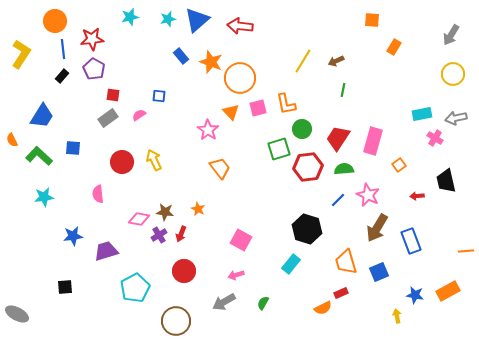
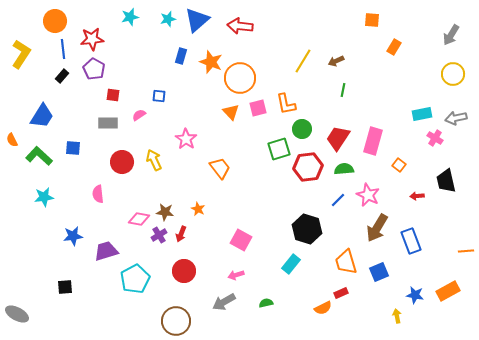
blue rectangle at (181, 56): rotated 56 degrees clockwise
gray rectangle at (108, 118): moved 5 px down; rotated 36 degrees clockwise
pink star at (208, 130): moved 22 px left, 9 px down
orange square at (399, 165): rotated 16 degrees counterclockwise
cyan pentagon at (135, 288): moved 9 px up
green semicircle at (263, 303): moved 3 px right; rotated 48 degrees clockwise
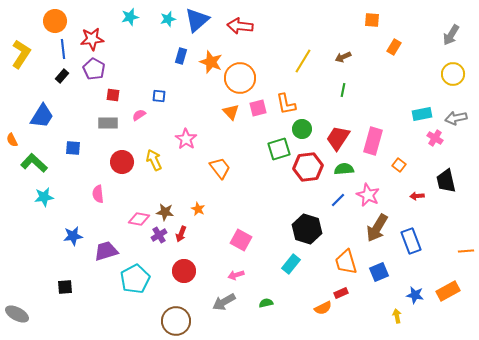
brown arrow at (336, 61): moved 7 px right, 4 px up
green L-shape at (39, 156): moved 5 px left, 7 px down
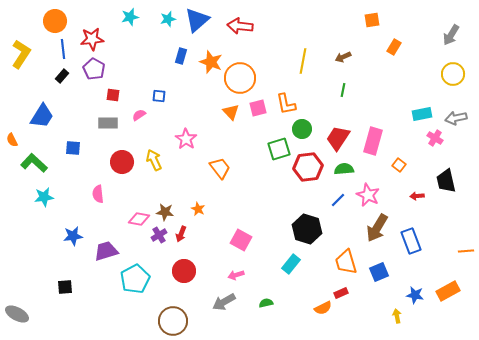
orange square at (372, 20): rotated 14 degrees counterclockwise
yellow line at (303, 61): rotated 20 degrees counterclockwise
brown circle at (176, 321): moved 3 px left
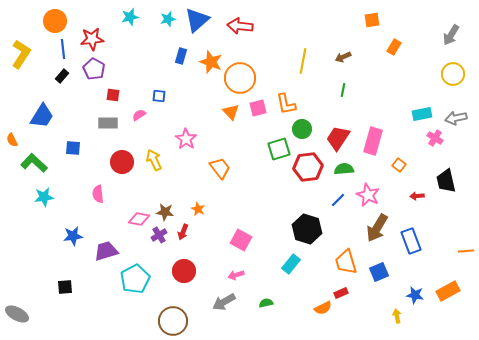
red arrow at (181, 234): moved 2 px right, 2 px up
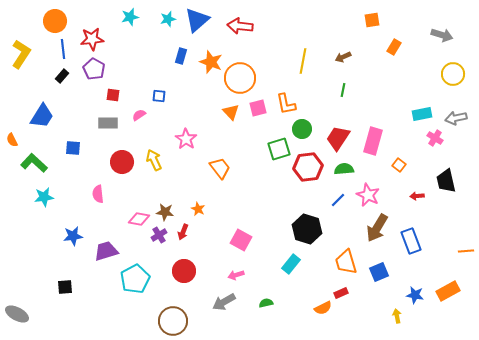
gray arrow at (451, 35): moved 9 px left; rotated 105 degrees counterclockwise
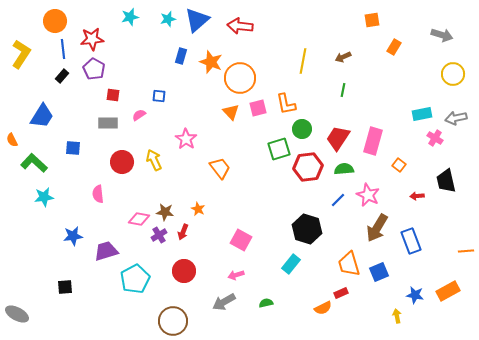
orange trapezoid at (346, 262): moved 3 px right, 2 px down
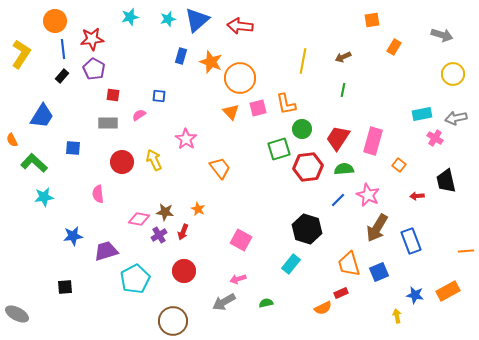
pink arrow at (236, 275): moved 2 px right, 4 px down
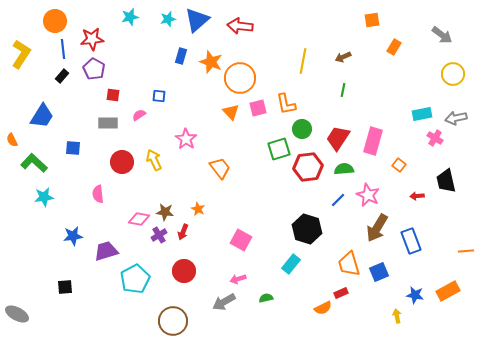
gray arrow at (442, 35): rotated 20 degrees clockwise
green semicircle at (266, 303): moved 5 px up
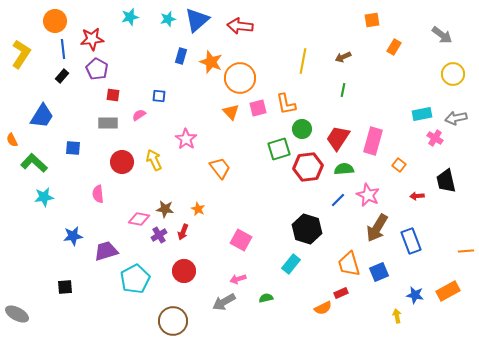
purple pentagon at (94, 69): moved 3 px right
brown star at (165, 212): moved 3 px up
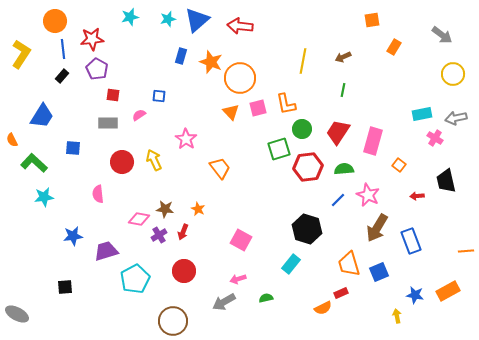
red trapezoid at (338, 138): moved 6 px up
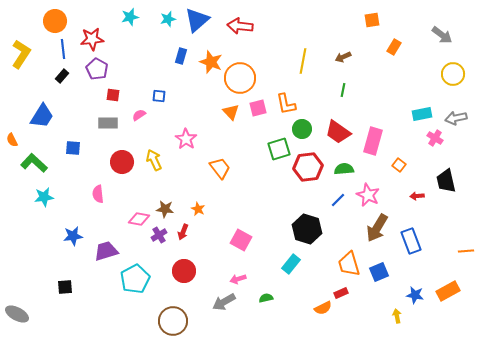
red trapezoid at (338, 132): rotated 88 degrees counterclockwise
